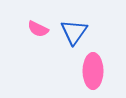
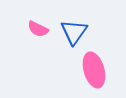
pink ellipse: moved 1 px right, 1 px up; rotated 16 degrees counterclockwise
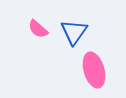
pink semicircle: rotated 15 degrees clockwise
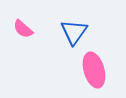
pink semicircle: moved 15 px left
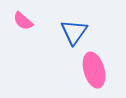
pink semicircle: moved 8 px up
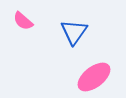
pink ellipse: moved 7 px down; rotated 68 degrees clockwise
